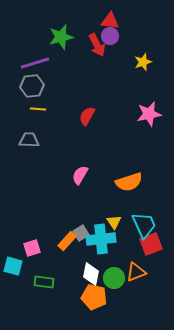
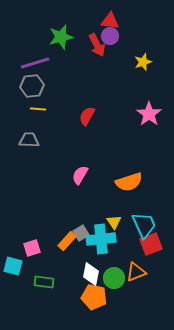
pink star: rotated 25 degrees counterclockwise
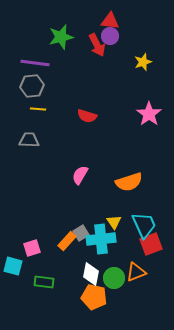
purple line: rotated 24 degrees clockwise
red semicircle: rotated 102 degrees counterclockwise
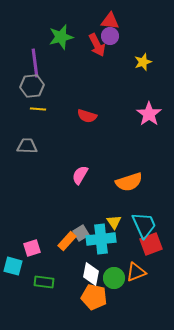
purple line: rotated 76 degrees clockwise
gray trapezoid: moved 2 px left, 6 px down
